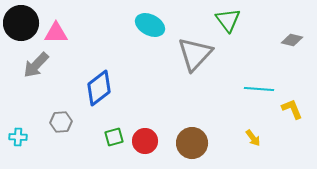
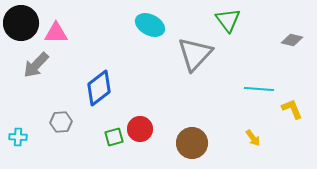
red circle: moved 5 px left, 12 px up
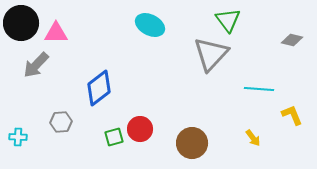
gray triangle: moved 16 px right
yellow L-shape: moved 6 px down
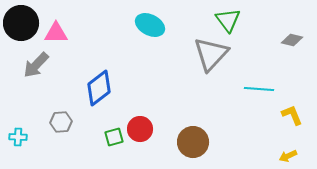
yellow arrow: moved 35 px right, 18 px down; rotated 102 degrees clockwise
brown circle: moved 1 px right, 1 px up
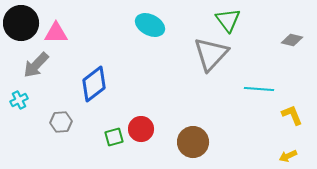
blue diamond: moved 5 px left, 4 px up
red circle: moved 1 px right
cyan cross: moved 1 px right, 37 px up; rotated 30 degrees counterclockwise
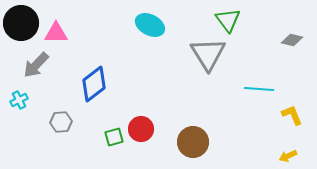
gray triangle: moved 3 px left; rotated 15 degrees counterclockwise
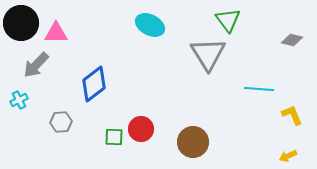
green square: rotated 18 degrees clockwise
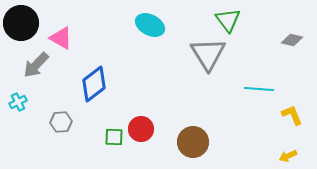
pink triangle: moved 5 px right, 5 px down; rotated 30 degrees clockwise
cyan cross: moved 1 px left, 2 px down
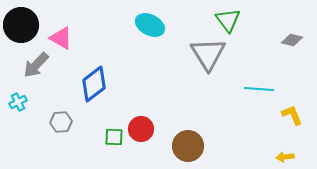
black circle: moved 2 px down
brown circle: moved 5 px left, 4 px down
yellow arrow: moved 3 px left, 1 px down; rotated 18 degrees clockwise
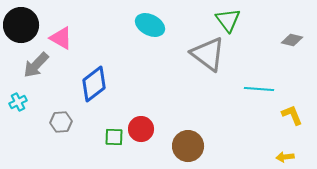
gray triangle: rotated 21 degrees counterclockwise
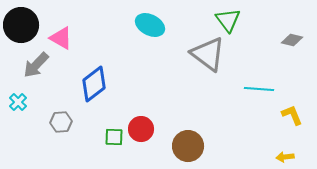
cyan cross: rotated 18 degrees counterclockwise
